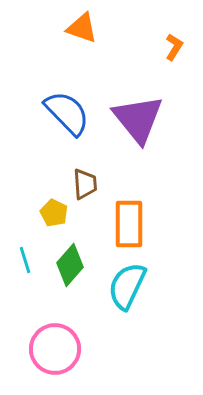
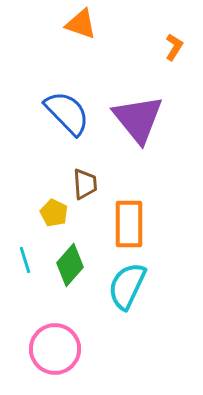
orange triangle: moved 1 px left, 4 px up
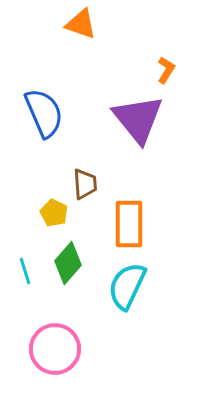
orange L-shape: moved 8 px left, 23 px down
blue semicircle: moved 23 px left; rotated 21 degrees clockwise
cyan line: moved 11 px down
green diamond: moved 2 px left, 2 px up
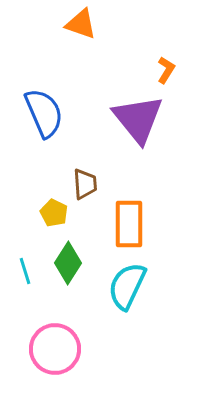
green diamond: rotated 9 degrees counterclockwise
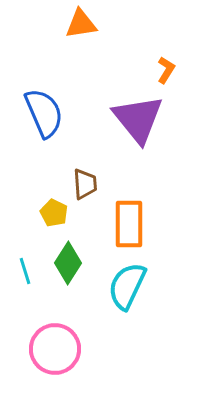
orange triangle: rotated 28 degrees counterclockwise
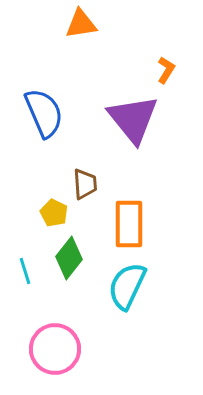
purple triangle: moved 5 px left
green diamond: moved 1 px right, 5 px up; rotated 6 degrees clockwise
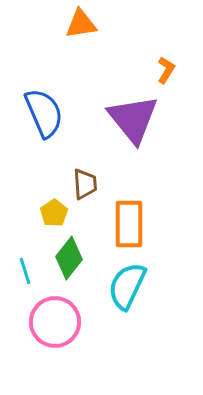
yellow pentagon: rotated 12 degrees clockwise
pink circle: moved 27 px up
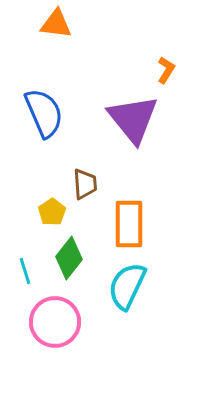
orange triangle: moved 25 px left; rotated 16 degrees clockwise
yellow pentagon: moved 2 px left, 1 px up
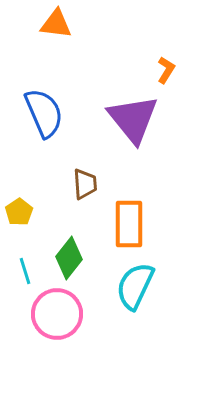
yellow pentagon: moved 33 px left
cyan semicircle: moved 8 px right
pink circle: moved 2 px right, 8 px up
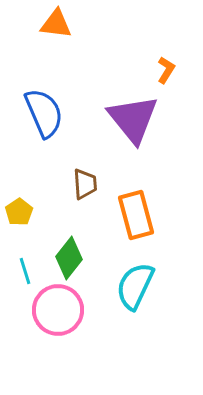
orange rectangle: moved 7 px right, 9 px up; rotated 15 degrees counterclockwise
pink circle: moved 1 px right, 4 px up
